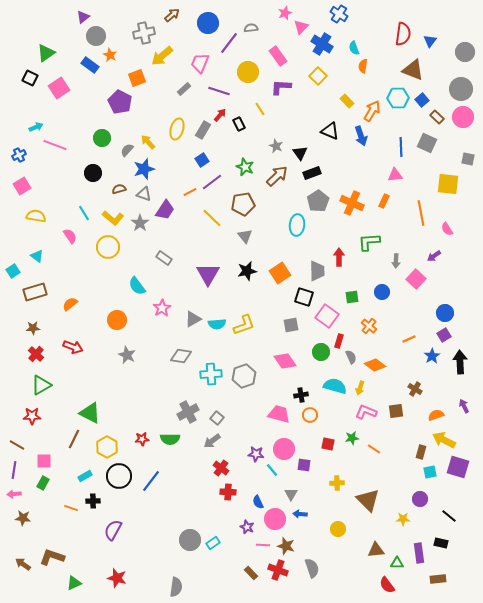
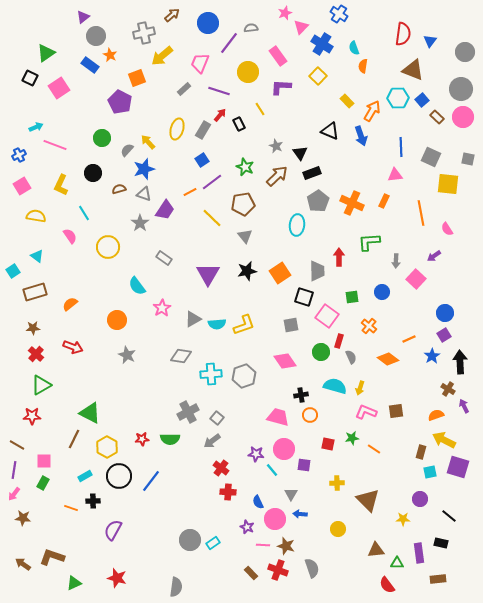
gray square at (427, 143): moved 4 px right, 14 px down
yellow L-shape at (113, 218): moved 52 px left, 33 px up; rotated 75 degrees clockwise
orange diamond at (375, 365): moved 13 px right, 6 px up
brown cross at (415, 389): moved 33 px right
pink trapezoid at (279, 414): moved 1 px left, 3 px down
pink arrow at (14, 494): rotated 48 degrees counterclockwise
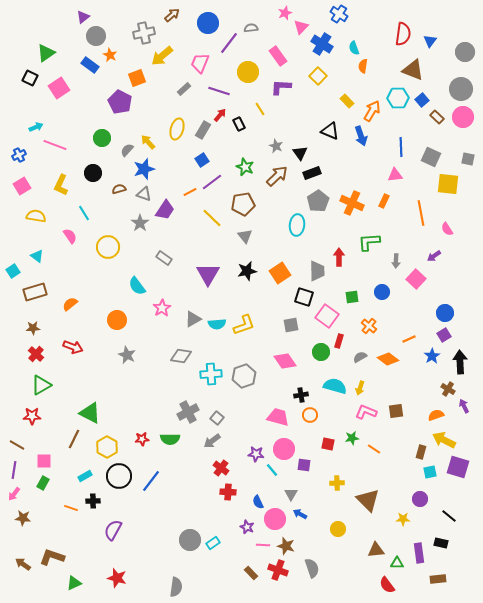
gray semicircle at (351, 357): moved 9 px right; rotated 96 degrees counterclockwise
blue arrow at (300, 514): rotated 24 degrees clockwise
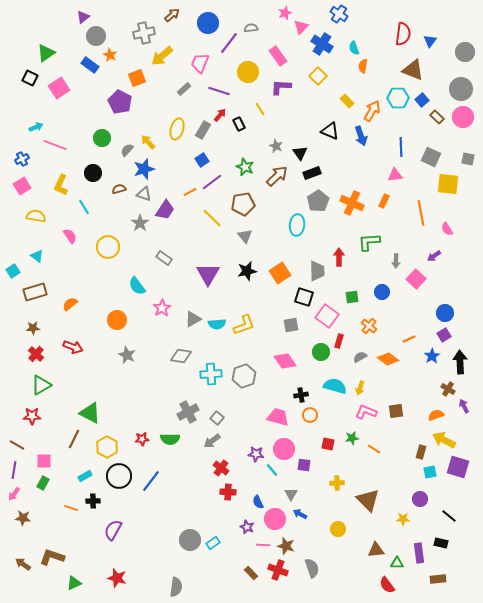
blue cross at (19, 155): moved 3 px right, 4 px down
cyan line at (84, 213): moved 6 px up
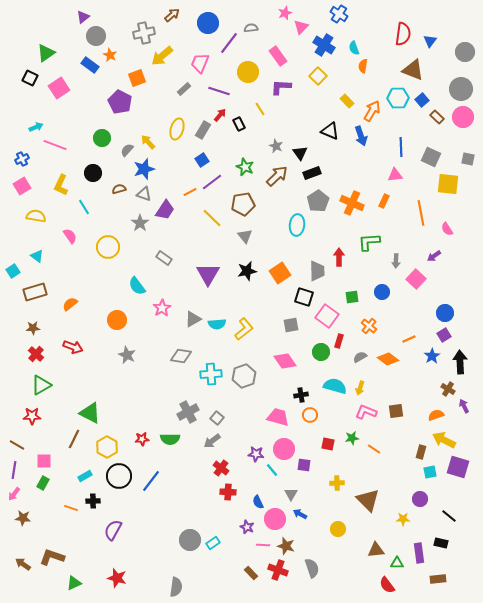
blue cross at (322, 44): moved 2 px right, 1 px down
yellow L-shape at (244, 325): moved 4 px down; rotated 20 degrees counterclockwise
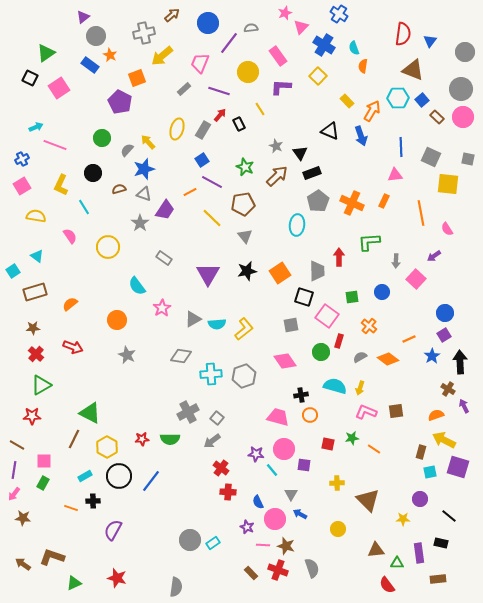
purple line at (212, 182): rotated 65 degrees clockwise
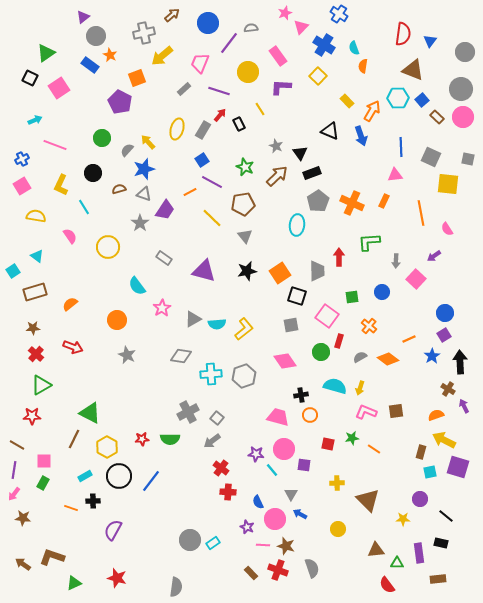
cyan arrow at (36, 127): moved 1 px left, 7 px up
purple triangle at (208, 274): moved 4 px left, 3 px up; rotated 45 degrees counterclockwise
black square at (304, 297): moved 7 px left, 1 px up
black line at (449, 516): moved 3 px left
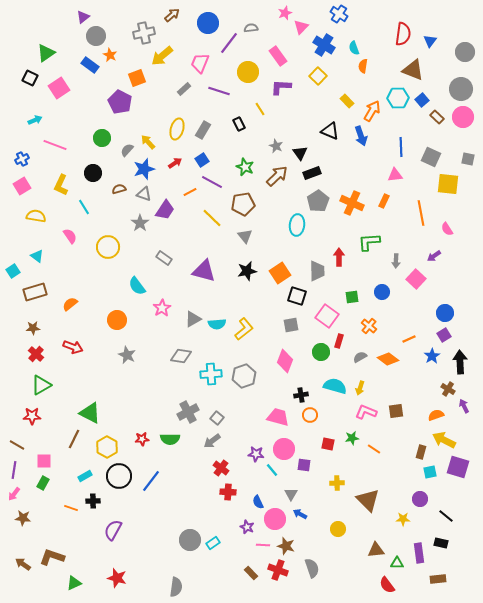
red arrow at (220, 115): moved 45 px left, 48 px down; rotated 16 degrees clockwise
pink diamond at (285, 361): rotated 55 degrees clockwise
